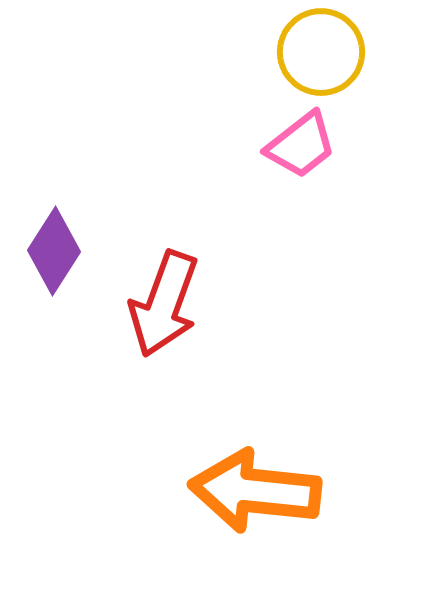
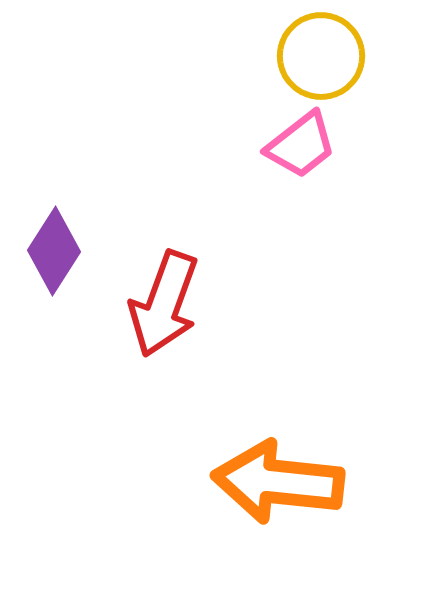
yellow circle: moved 4 px down
orange arrow: moved 23 px right, 9 px up
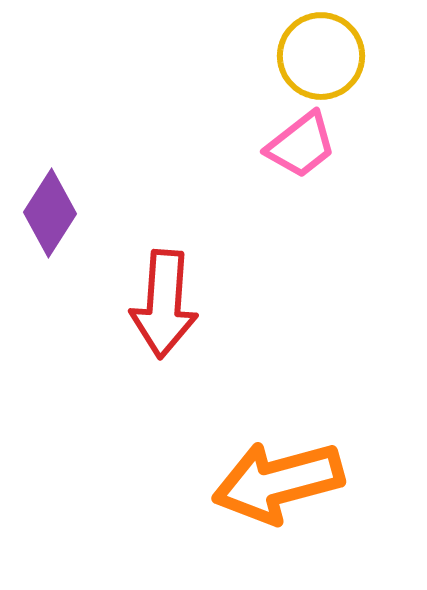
purple diamond: moved 4 px left, 38 px up
red arrow: rotated 16 degrees counterclockwise
orange arrow: rotated 21 degrees counterclockwise
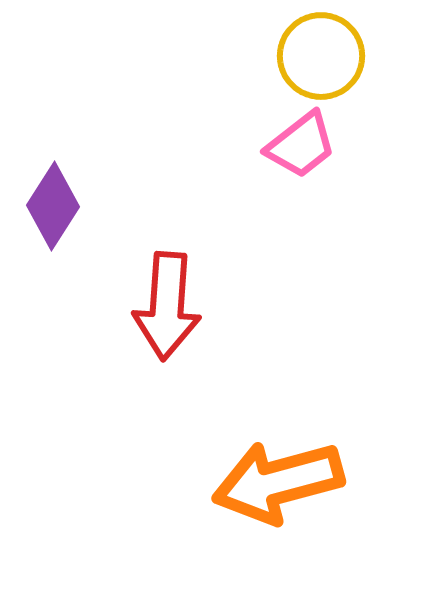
purple diamond: moved 3 px right, 7 px up
red arrow: moved 3 px right, 2 px down
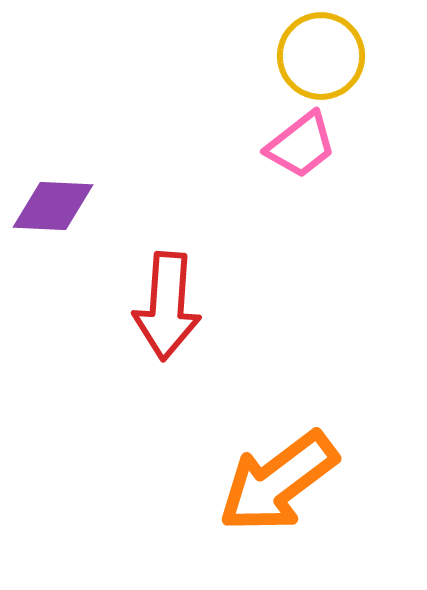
purple diamond: rotated 60 degrees clockwise
orange arrow: rotated 22 degrees counterclockwise
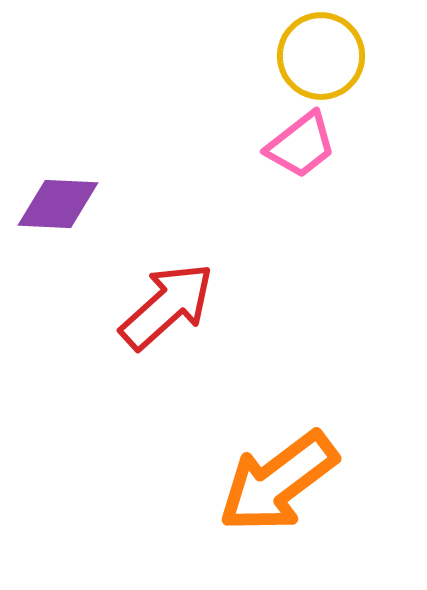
purple diamond: moved 5 px right, 2 px up
red arrow: rotated 136 degrees counterclockwise
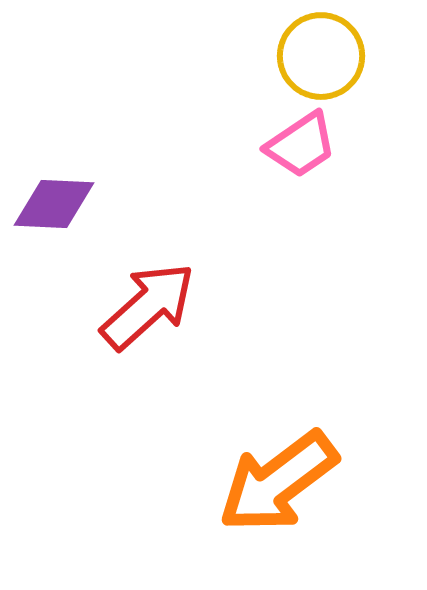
pink trapezoid: rotated 4 degrees clockwise
purple diamond: moved 4 px left
red arrow: moved 19 px left
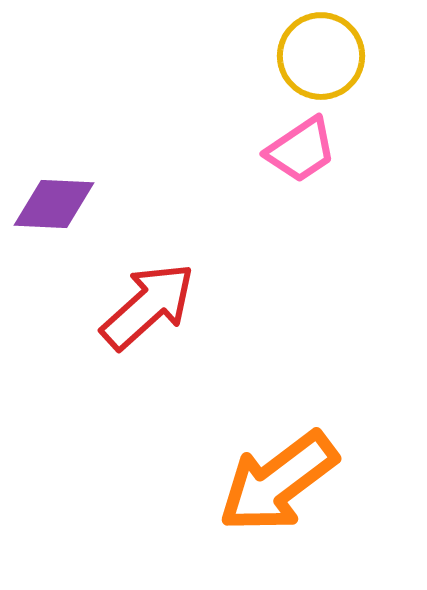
pink trapezoid: moved 5 px down
